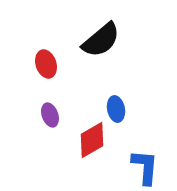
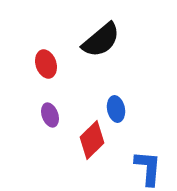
red diamond: rotated 15 degrees counterclockwise
blue L-shape: moved 3 px right, 1 px down
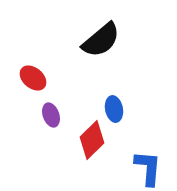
red ellipse: moved 13 px left, 14 px down; rotated 32 degrees counterclockwise
blue ellipse: moved 2 px left
purple ellipse: moved 1 px right
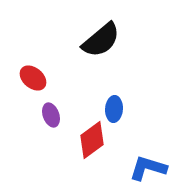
blue ellipse: rotated 15 degrees clockwise
red diamond: rotated 9 degrees clockwise
blue L-shape: rotated 78 degrees counterclockwise
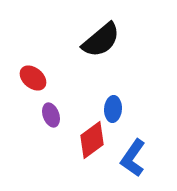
blue ellipse: moved 1 px left
blue L-shape: moved 15 px left, 10 px up; rotated 72 degrees counterclockwise
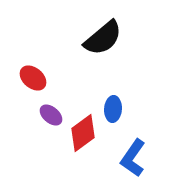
black semicircle: moved 2 px right, 2 px up
purple ellipse: rotated 30 degrees counterclockwise
red diamond: moved 9 px left, 7 px up
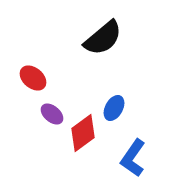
blue ellipse: moved 1 px right, 1 px up; rotated 25 degrees clockwise
purple ellipse: moved 1 px right, 1 px up
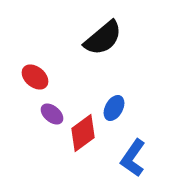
red ellipse: moved 2 px right, 1 px up
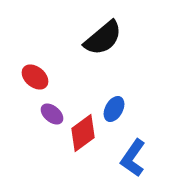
blue ellipse: moved 1 px down
